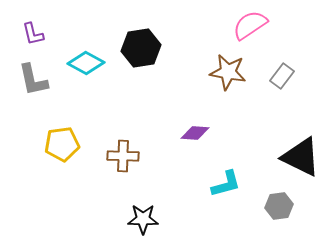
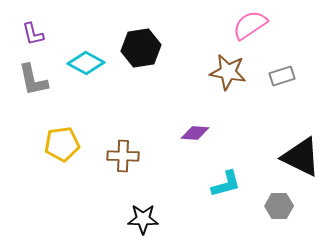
gray rectangle: rotated 35 degrees clockwise
gray hexagon: rotated 8 degrees clockwise
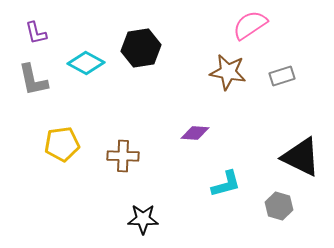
purple L-shape: moved 3 px right, 1 px up
gray hexagon: rotated 16 degrees clockwise
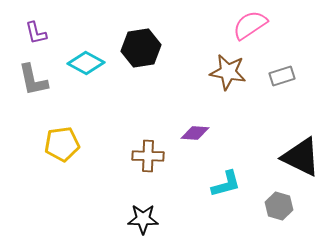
brown cross: moved 25 px right
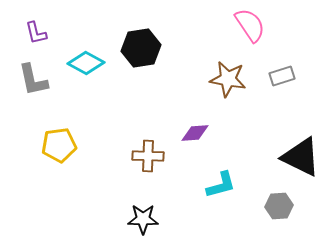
pink semicircle: rotated 90 degrees clockwise
brown star: moved 7 px down
purple diamond: rotated 8 degrees counterclockwise
yellow pentagon: moved 3 px left, 1 px down
cyan L-shape: moved 5 px left, 1 px down
gray hexagon: rotated 20 degrees counterclockwise
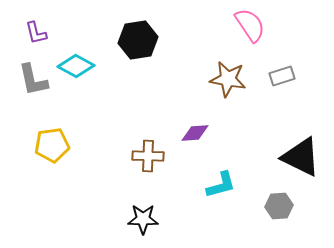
black hexagon: moved 3 px left, 8 px up
cyan diamond: moved 10 px left, 3 px down
yellow pentagon: moved 7 px left
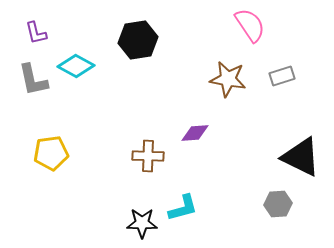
yellow pentagon: moved 1 px left, 8 px down
cyan L-shape: moved 38 px left, 23 px down
gray hexagon: moved 1 px left, 2 px up
black star: moved 1 px left, 4 px down
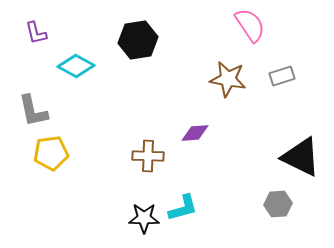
gray L-shape: moved 31 px down
black star: moved 2 px right, 5 px up
